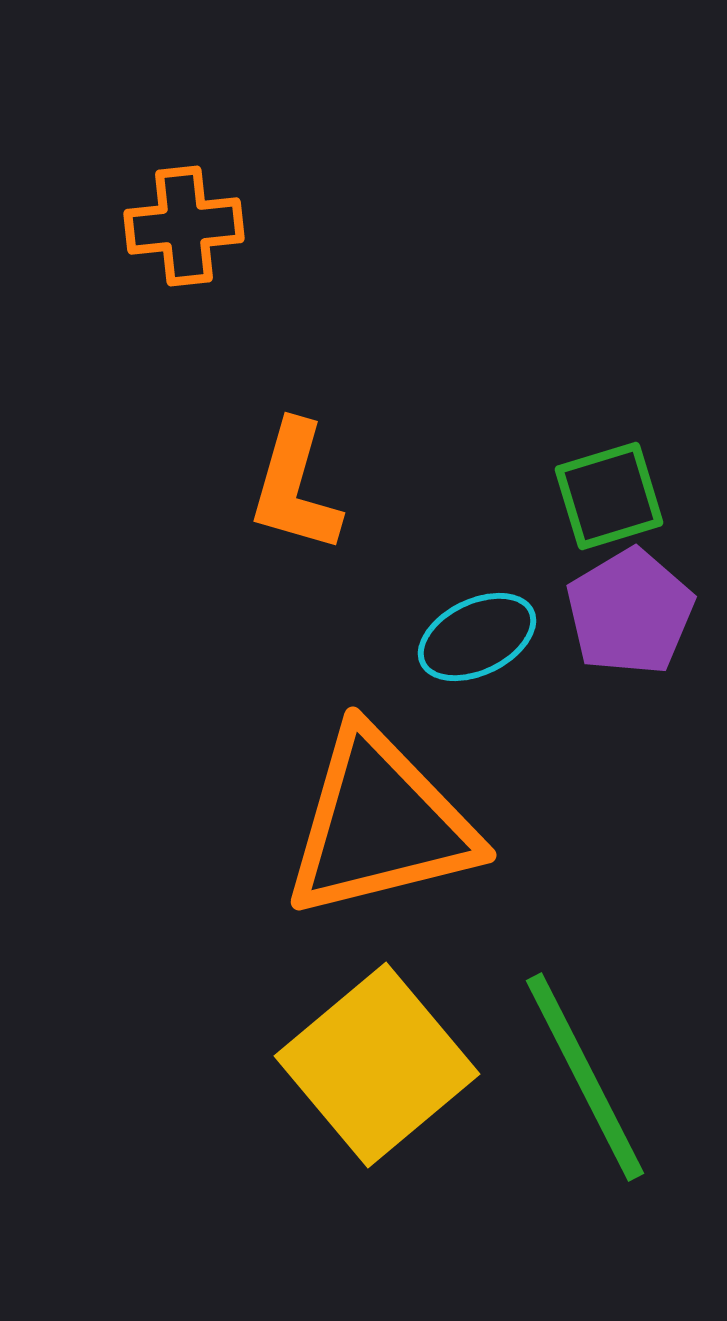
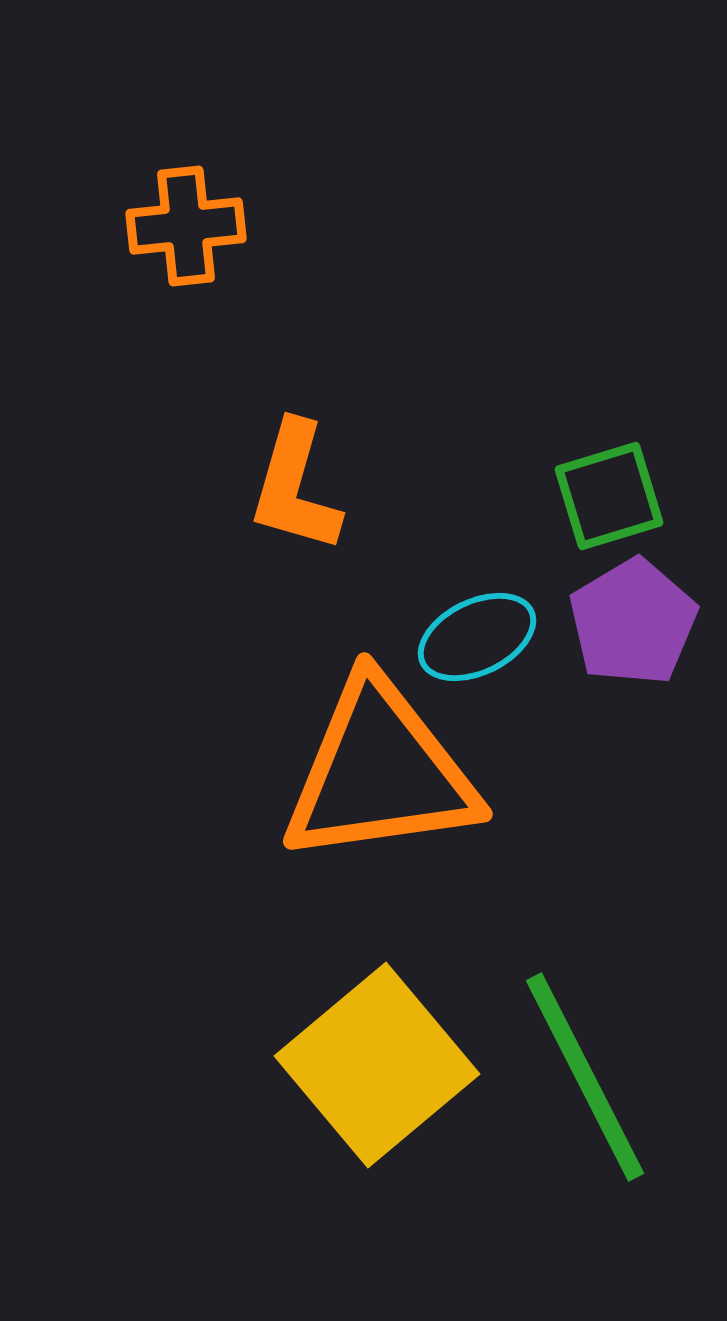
orange cross: moved 2 px right
purple pentagon: moved 3 px right, 10 px down
orange triangle: moved 52 px up; rotated 6 degrees clockwise
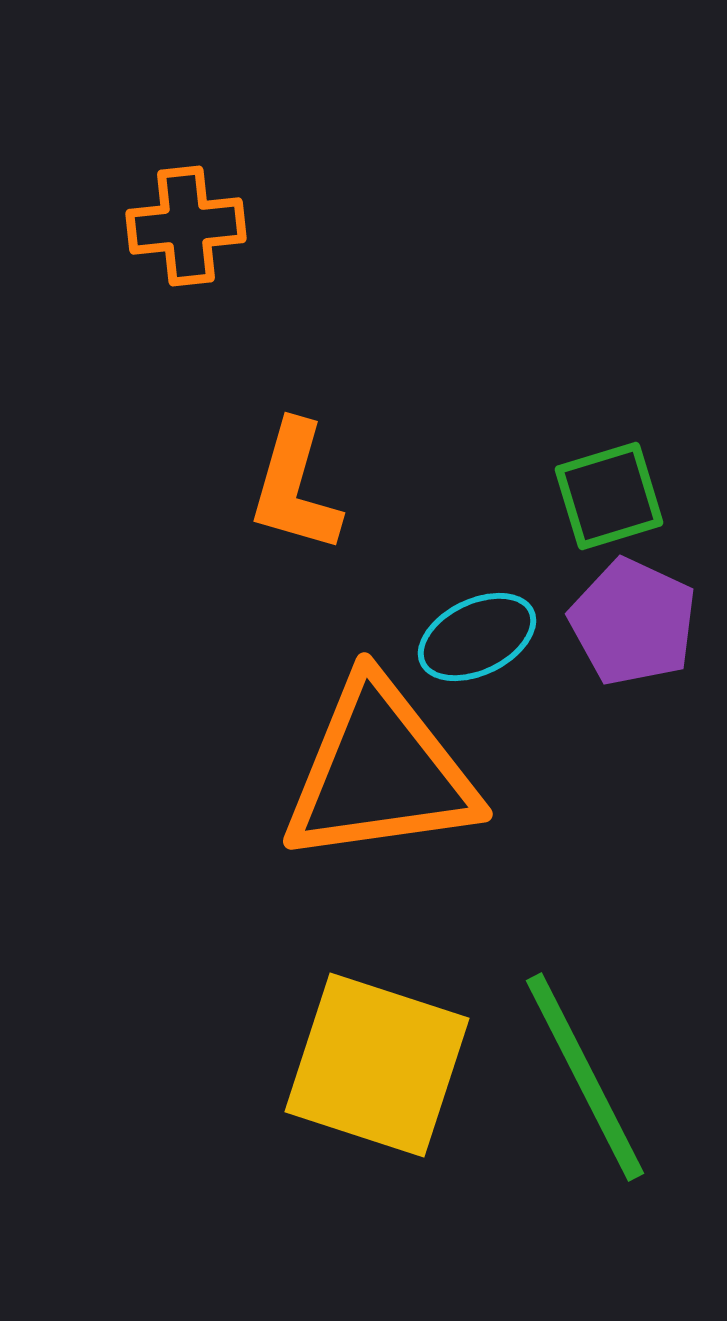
purple pentagon: rotated 16 degrees counterclockwise
yellow square: rotated 32 degrees counterclockwise
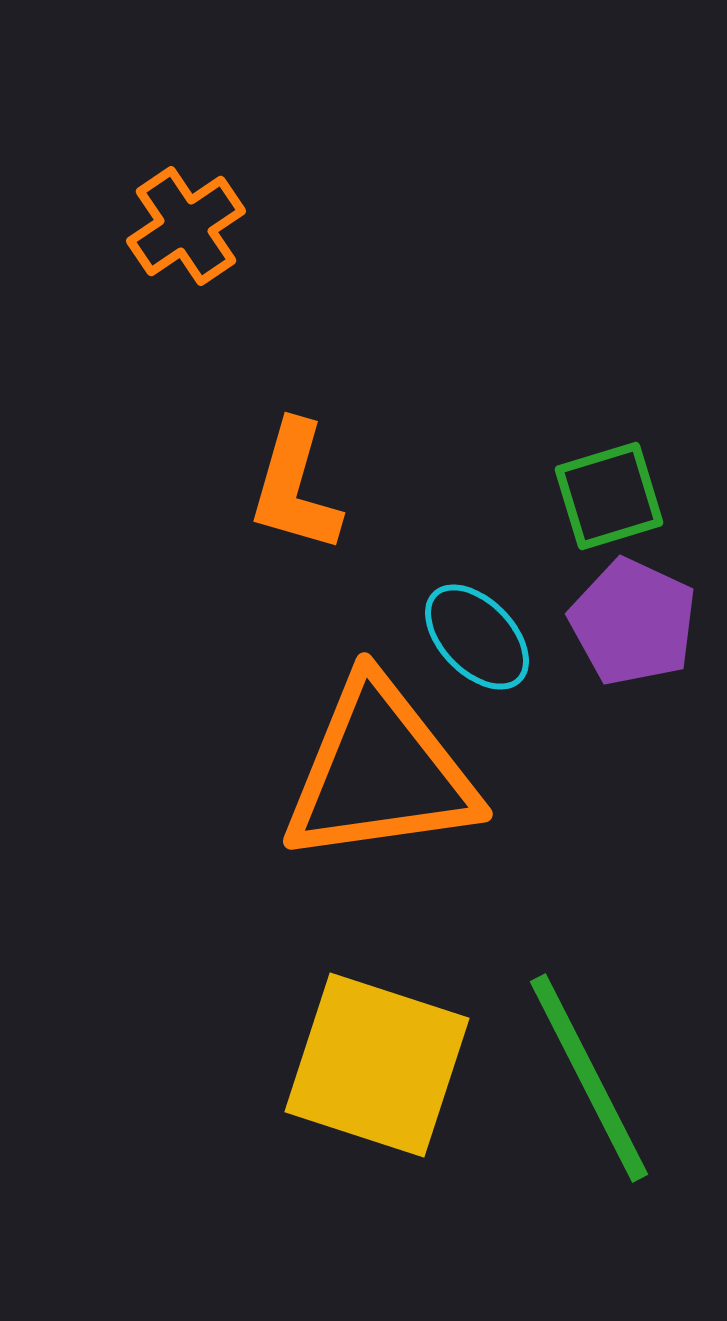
orange cross: rotated 28 degrees counterclockwise
cyan ellipse: rotated 72 degrees clockwise
green line: moved 4 px right, 1 px down
